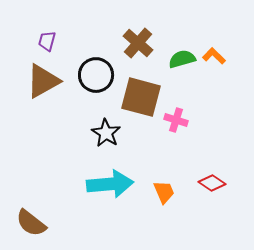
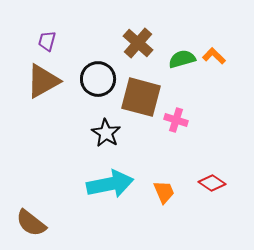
black circle: moved 2 px right, 4 px down
cyan arrow: rotated 6 degrees counterclockwise
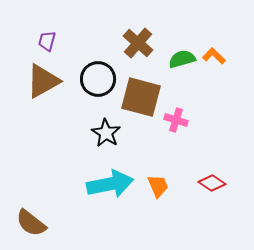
orange trapezoid: moved 6 px left, 6 px up
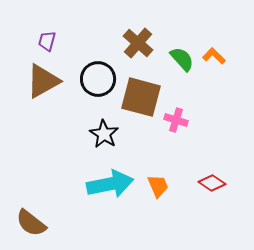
green semicircle: rotated 64 degrees clockwise
black star: moved 2 px left, 1 px down
